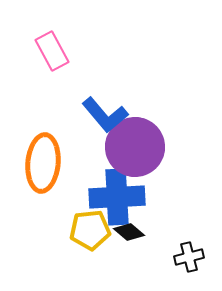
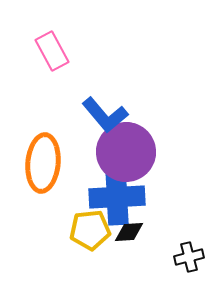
purple circle: moved 9 px left, 5 px down
black diamond: rotated 44 degrees counterclockwise
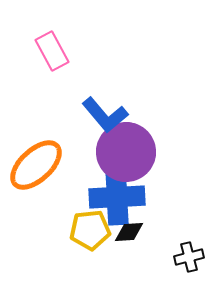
orange ellipse: moved 7 px left, 2 px down; rotated 42 degrees clockwise
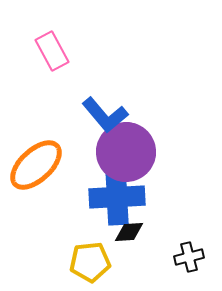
yellow pentagon: moved 32 px down
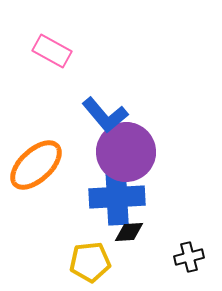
pink rectangle: rotated 33 degrees counterclockwise
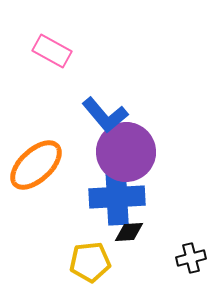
black cross: moved 2 px right, 1 px down
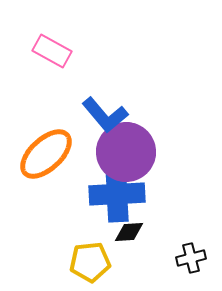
orange ellipse: moved 10 px right, 11 px up
blue cross: moved 3 px up
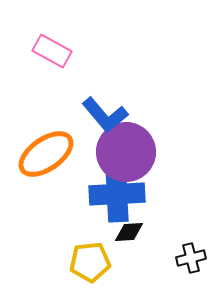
orange ellipse: rotated 8 degrees clockwise
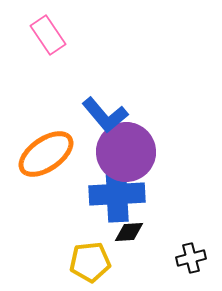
pink rectangle: moved 4 px left, 16 px up; rotated 27 degrees clockwise
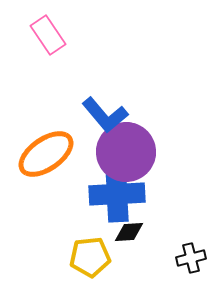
yellow pentagon: moved 5 px up
